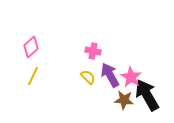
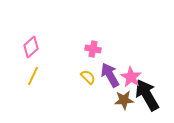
pink cross: moved 2 px up
brown star: rotated 12 degrees counterclockwise
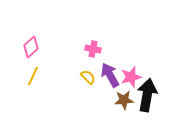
pink star: rotated 25 degrees clockwise
black arrow: rotated 40 degrees clockwise
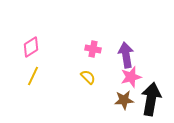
pink diamond: rotated 10 degrees clockwise
purple arrow: moved 16 px right, 20 px up; rotated 20 degrees clockwise
black arrow: moved 4 px right, 4 px down
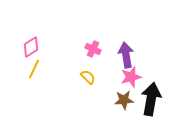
pink cross: rotated 14 degrees clockwise
yellow line: moved 1 px right, 7 px up
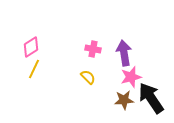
pink cross: rotated 14 degrees counterclockwise
purple arrow: moved 2 px left, 2 px up
black arrow: moved 1 px up; rotated 44 degrees counterclockwise
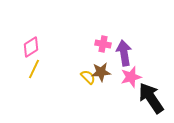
pink cross: moved 10 px right, 5 px up
brown star: moved 23 px left, 28 px up
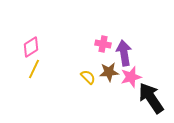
brown star: moved 8 px right
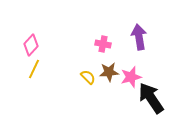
pink diamond: moved 2 px up; rotated 15 degrees counterclockwise
purple arrow: moved 15 px right, 16 px up
